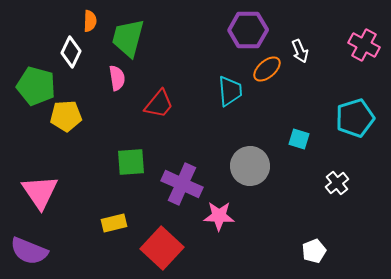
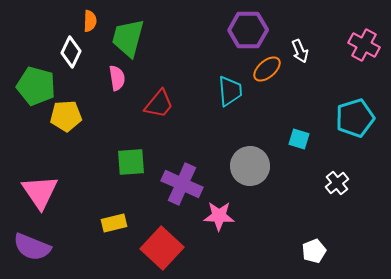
purple semicircle: moved 3 px right, 4 px up
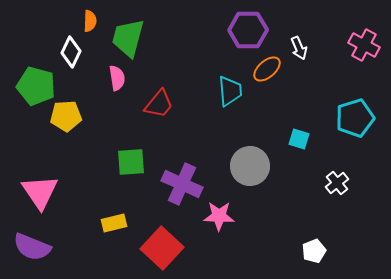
white arrow: moved 1 px left, 3 px up
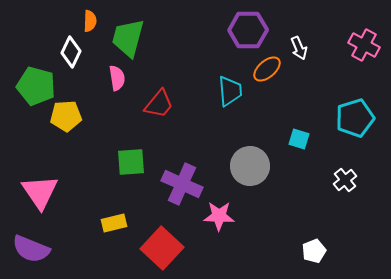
white cross: moved 8 px right, 3 px up
purple semicircle: moved 1 px left, 2 px down
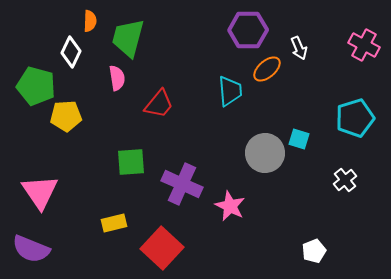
gray circle: moved 15 px right, 13 px up
pink star: moved 11 px right, 10 px up; rotated 24 degrees clockwise
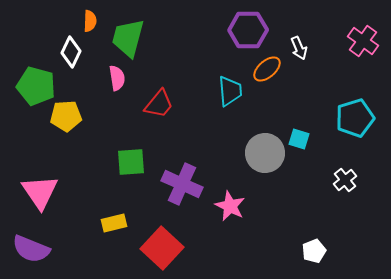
pink cross: moved 1 px left, 4 px up; rotated 8 degrees clockwise
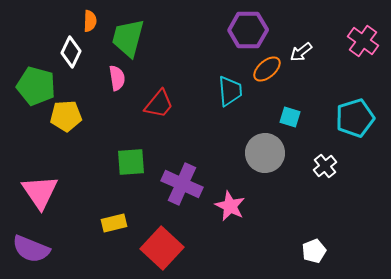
white arrow: moved 2 px right, 4 px down; rotated 75 degrees clockwise
cyan square: moved 9 px left, 22 px up
white cross: moved 20 px left, 14 px up
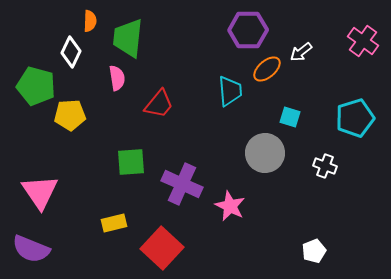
green trapezoid: rotated 9 degrees counterclockwise
yellow pentagon: moved 4 px right, 1 px up
white cross: rotated 30 degrees counterclockwise
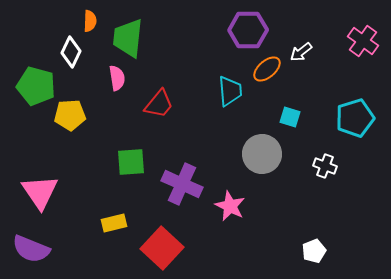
gray circle: moved 3 px left, 1 px down
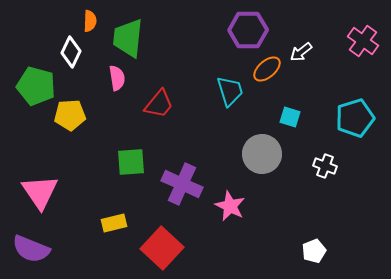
cyan trapezoid: rotated 12 degrees counterclockwise
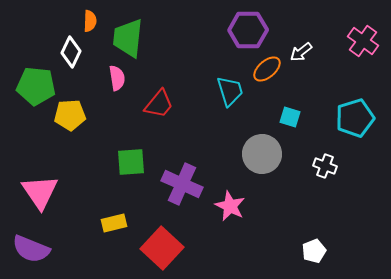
green pentagon: rotated 9 degrees counterclockwise
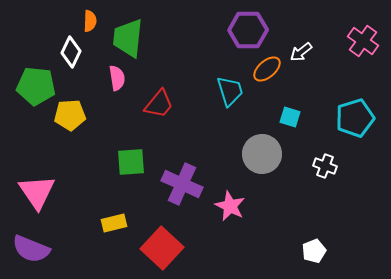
pink triangle: moved 3 px left
